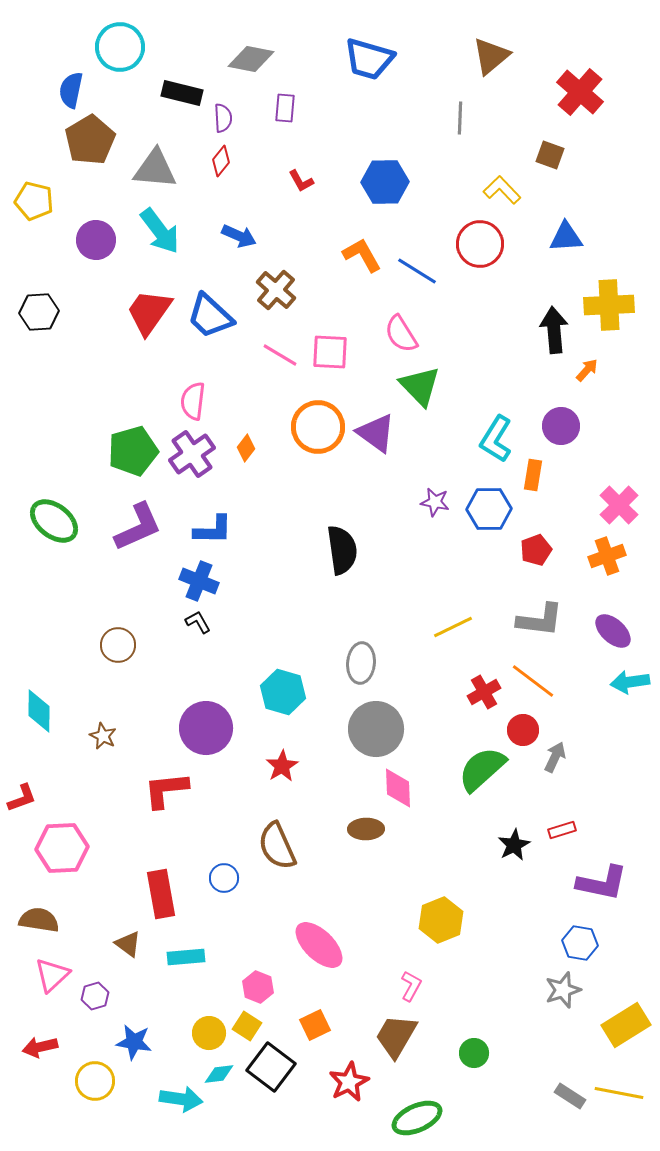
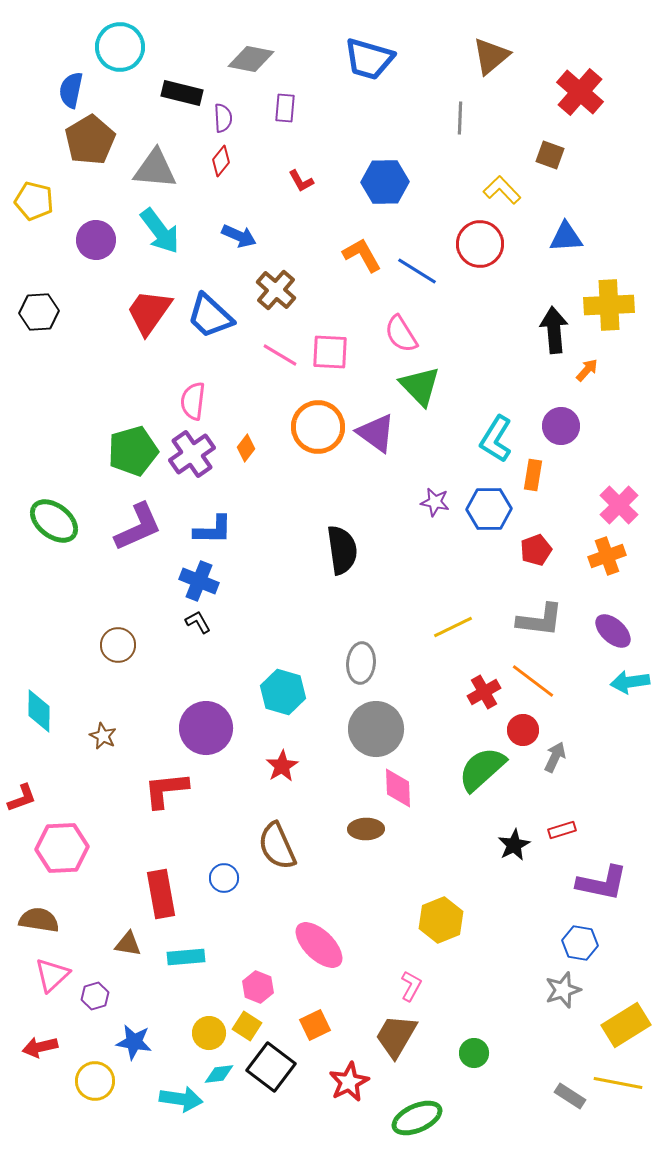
brown triangle at (128, 944): rotated 28 degrees counterclockwise
yellow line at (619, 1093): moved 1 px left, 10 px up
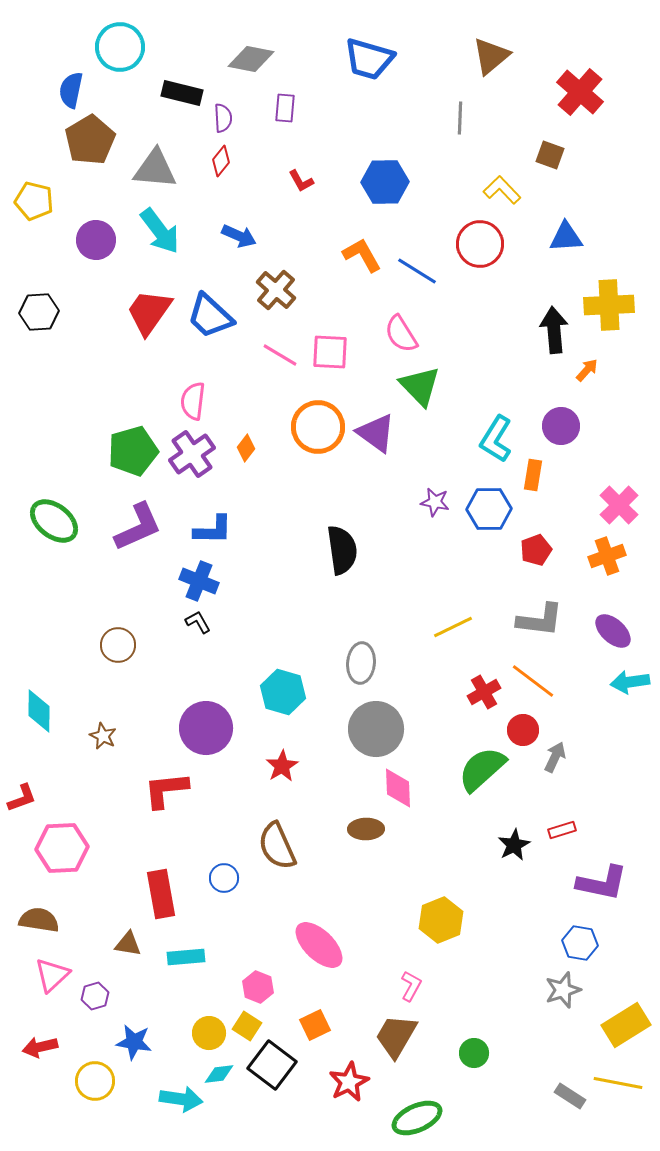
black square at (271, 1067): moved 1 px right, 2 px up
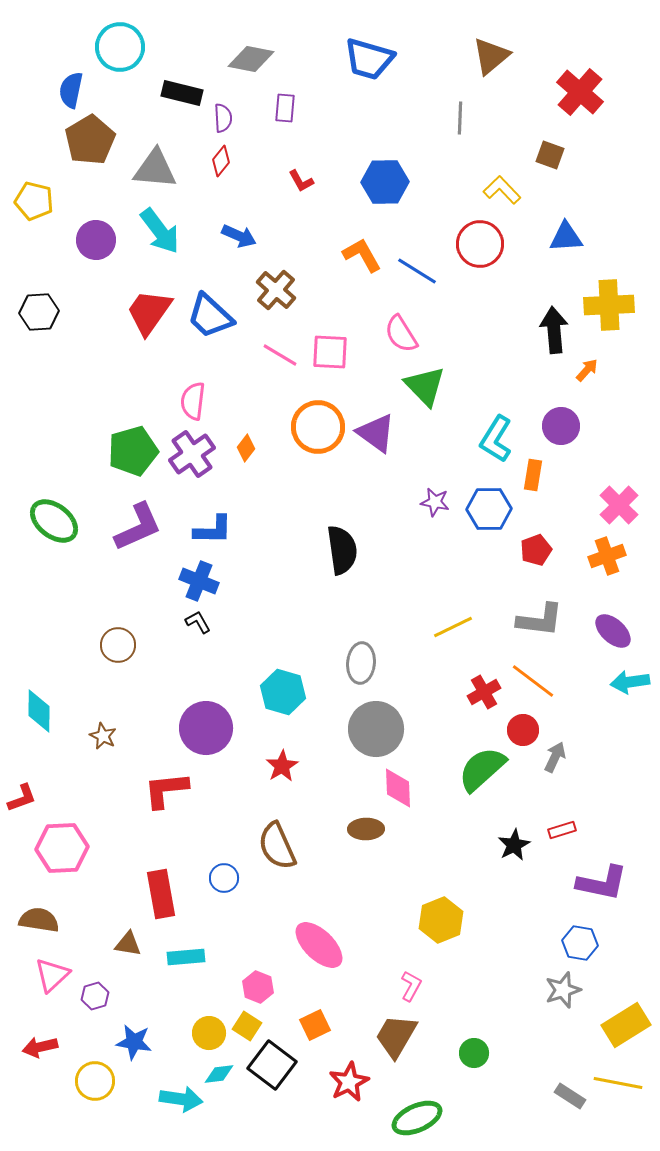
green triangle at (420, 386): moved 5 px right
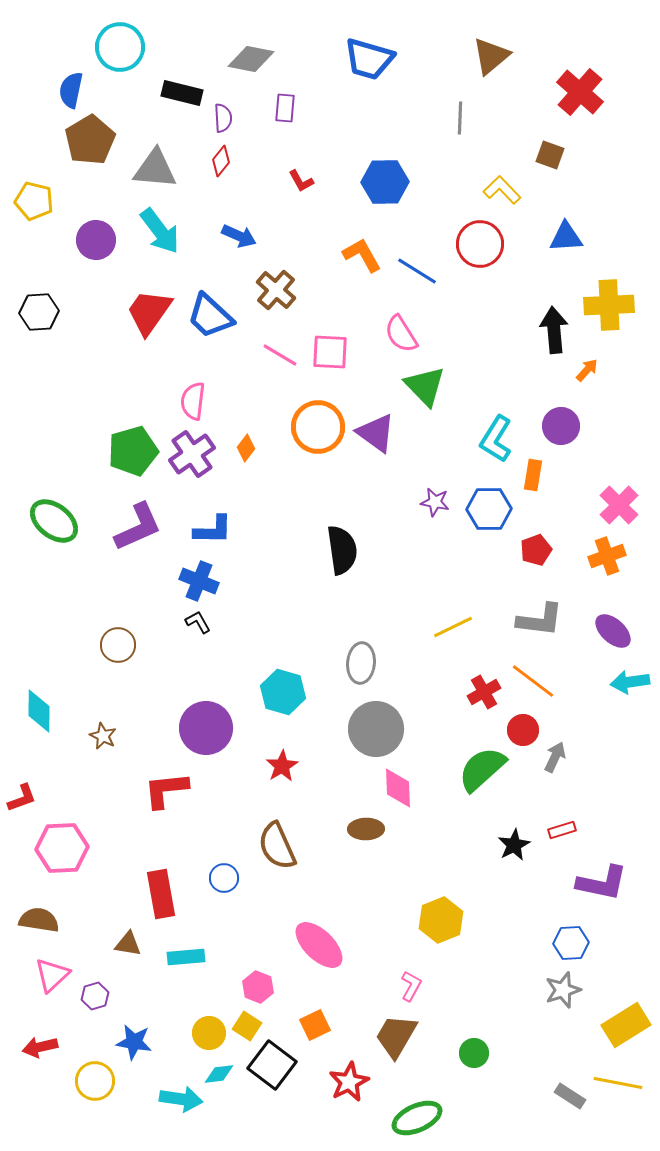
blue hexagon at (580, 943): moved 9 px left; rotated 12 degrees counterclockwise
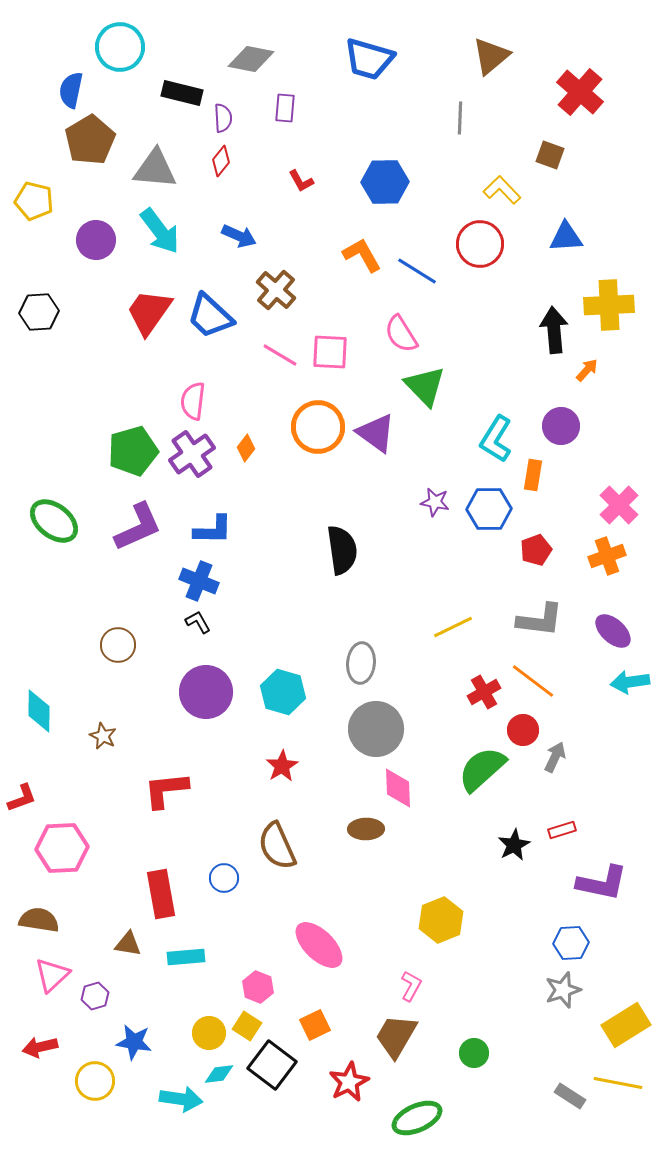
purple circle at (206, 728): moved 36 px up
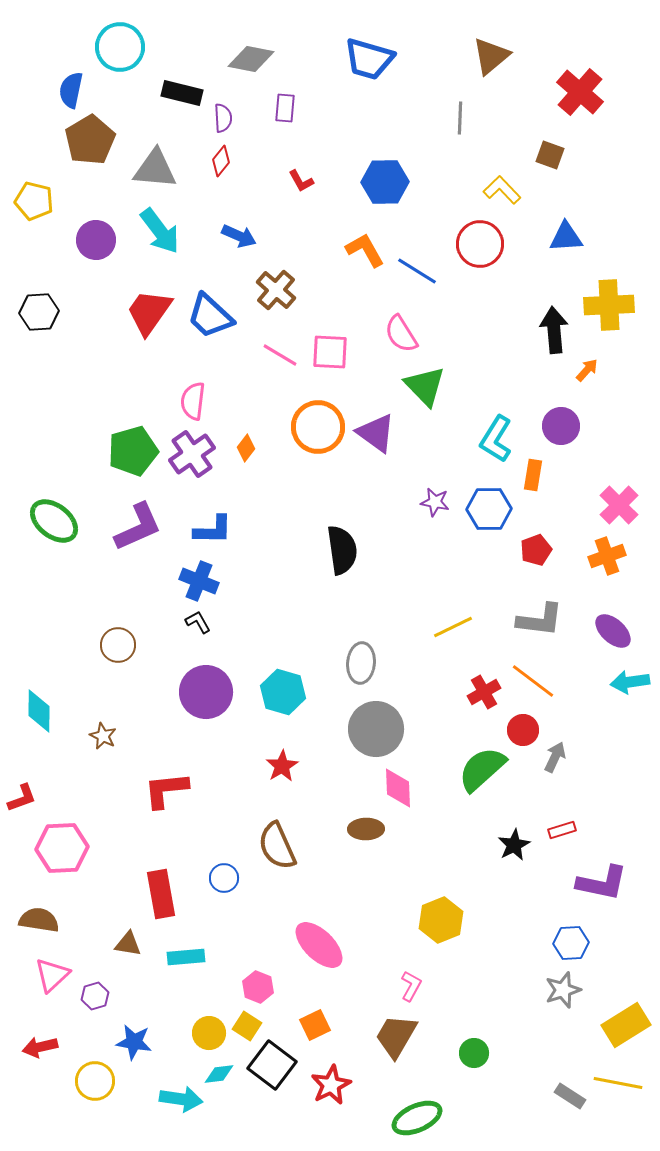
orange L-shape at (362, 255): moved 3 px right, 5 px up
red star at (349, 1082): moved 18 px left, 3 px down
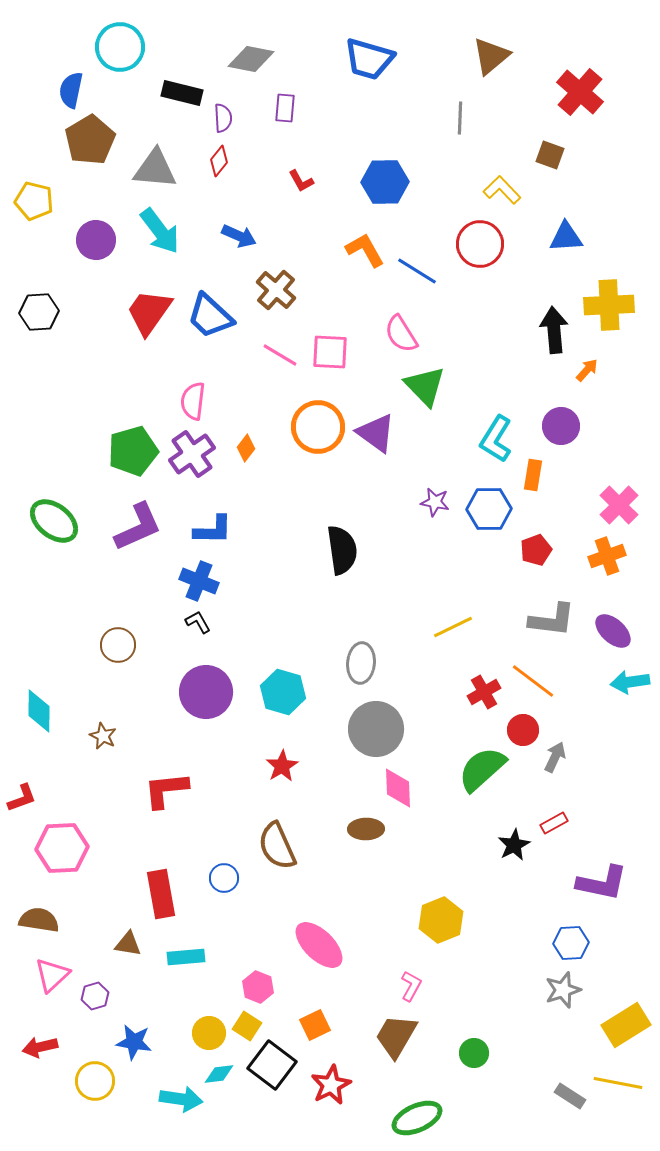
red diamond at (221, 161): moved 2 px left
gray L-shape at (540, 620): moved 12 px right
red rectangle at (562, 830): moved 8 px left, 7 px up; rotated 12 degrees counterclockwise
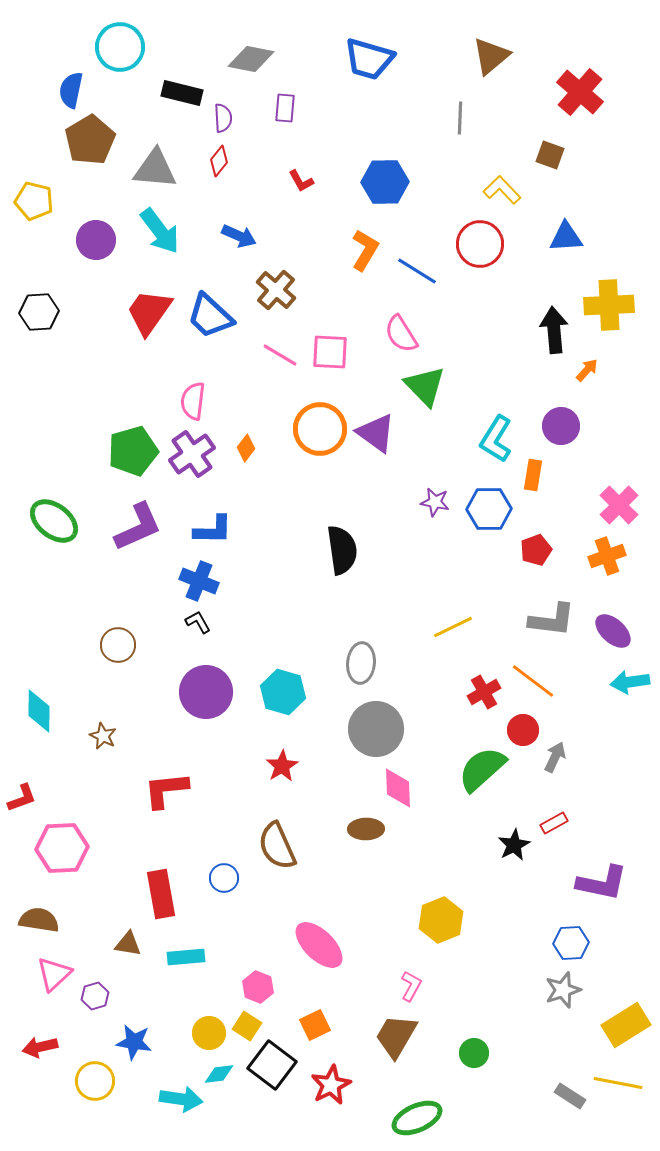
orange L-shape at (365, 250): rotated 60 degrees clockwise
orange circle at (318, 427): moved 2 px right, 2 px down
pink triangle at (52, 975): moved 2 px right, 1 px up
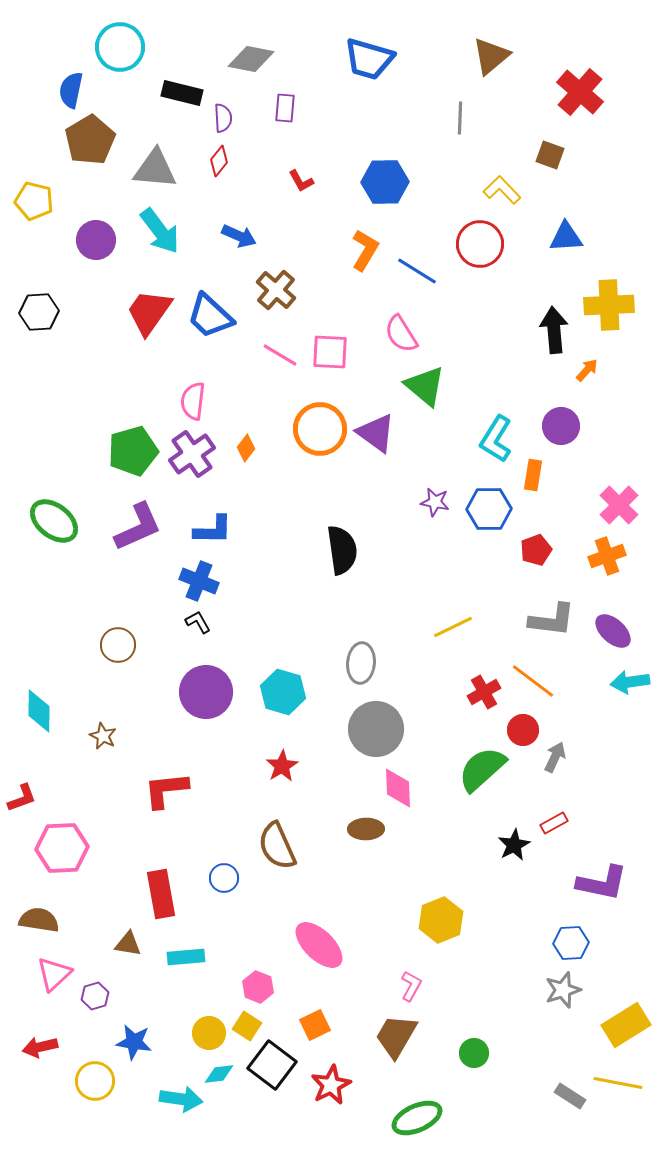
green triangle at (425, 386): rotated 6 degrees counterclockwise
